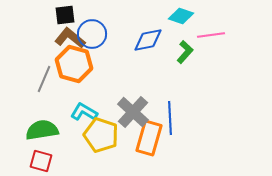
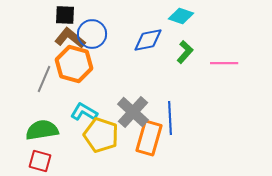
black square: rotated 10 degrees clockwise
pink line: moved 13 px right, 28 px down; rotated 8 degrees clockwise
red square: moved 1 px left
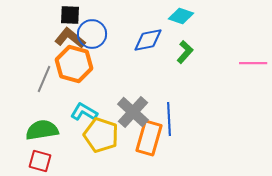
black square: moved 5 px right
pink line: moved 29 px right
blue line: moved 1 px left, 1 px down
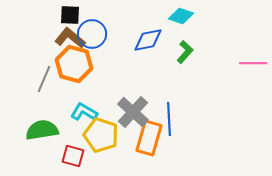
red square: moved 33 px right, 5 px up
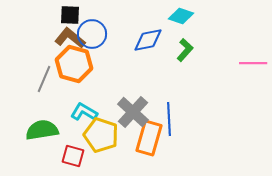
green L-shape: moved 2 px up
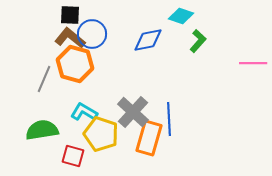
green L-shape: moved 13 px right, 9 px up
orange hexagon: moved 1 px right
yellow pentagon: moved 1 px up
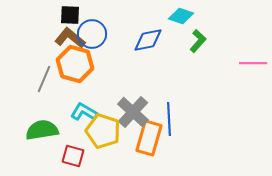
yellow pentagon: moved 2 px right, 3 px up
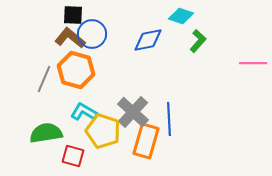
black square: moved 3 px right
orange hexagon: moved 1 px right, 6 px down
green semicircle: moved 4 px right, 3 px down
orange rectangle: moved 3 px left, 3 px down
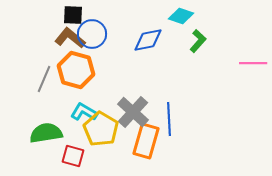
yellow pentagon: moved 2 px left, 2 px up; rotated 12 degrees clockwise
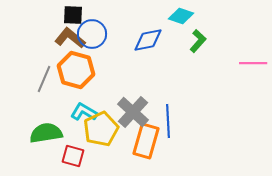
blue line: moved 1 px left, 2 px down
yellow pentagon: rotated 16 degrees clockwise
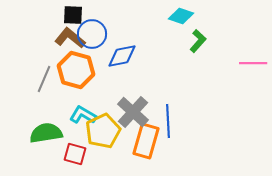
blue diamond: moved 26 px left, 16 px down
cyan L-shape: moved 1 px left, 3 px down
yellow pentagon: moved 2 px right, 2 px down
red square: moved 2 px right, 2 px up
